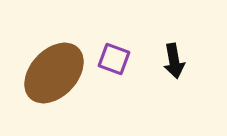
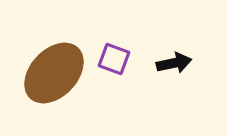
black arrow: moved 2 px down; rotated 92 degrees counterclockwise
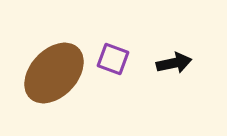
purple square: moved 1 px left
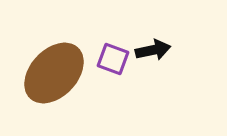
black arrow: moved 21 px left, 13 px up
